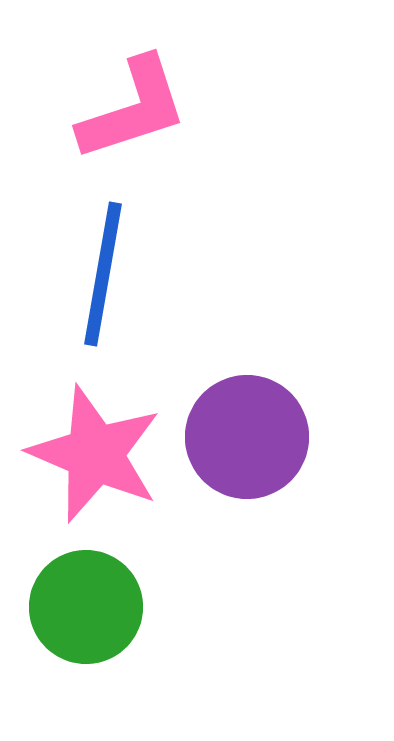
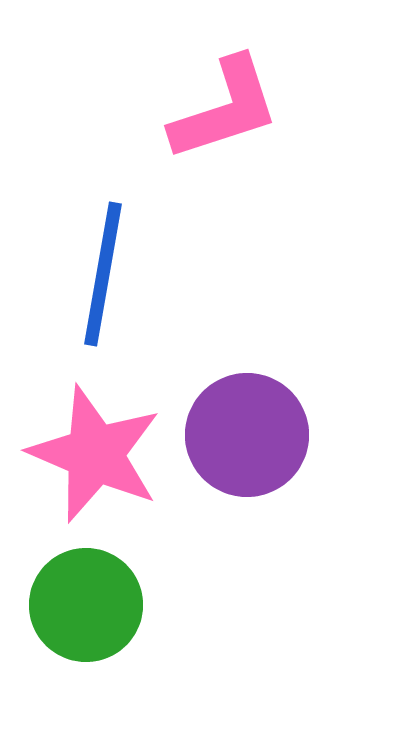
pink L-shape: moved 92 px right
purple circle: moved 2 px up
green circle: moved 2 px up
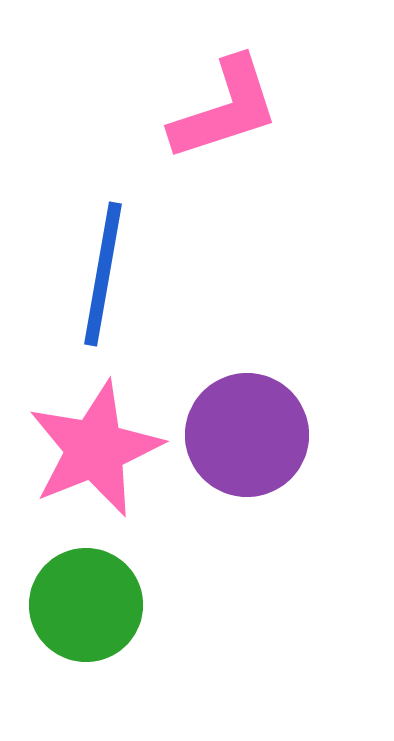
pink star: moved 5 px up; rotated 27 degrees clockwise
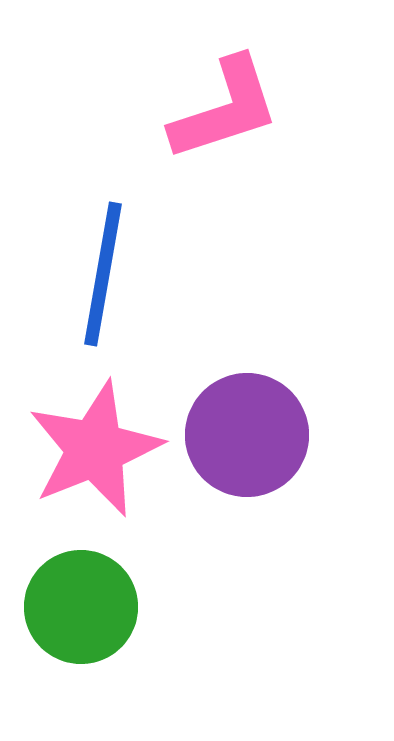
green circle: moved 5 px left, 2 px down
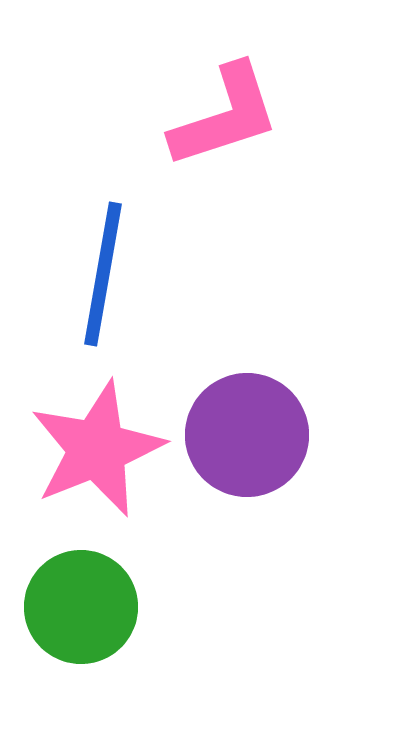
pink L-shape: moved 7 px down
pink star: moved 2 px right
